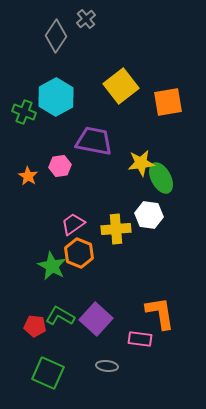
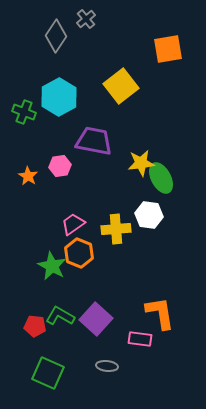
cyan hexagon: moved 3 px right
orange square: moved 53 px up
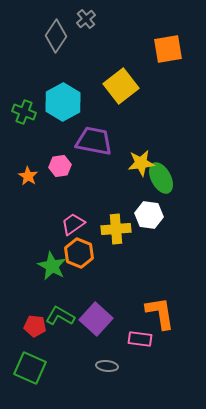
cyan hexagon: moved 4 px right, 5 px down
green square: moved 18 px left, 5 px up
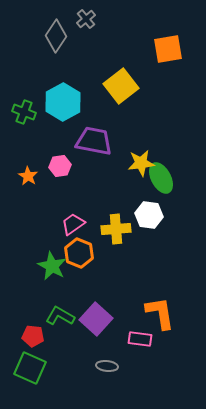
red pentagon: moved 2 px left, 10 px down
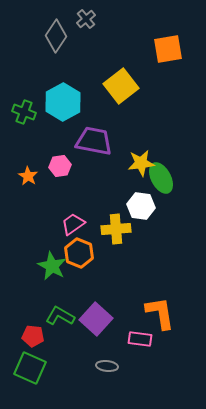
white hexagon: moved 8 px left, 9 px up
